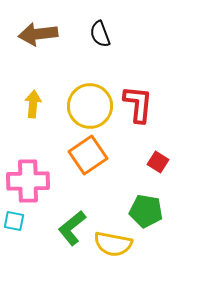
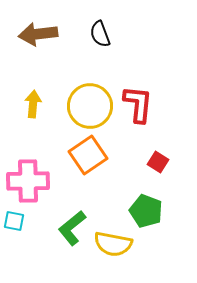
green pentagon: rotated 12 degrees clockwise
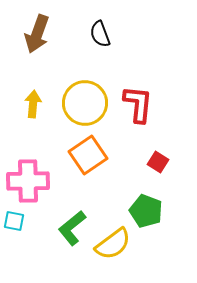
brown arrow: moved 1 px left; rotated 63 degrees counterclockwise
yellow circle: moved 5 px left, 3 px up
yellow semicircle: rotated 48 degrees counterclockwise
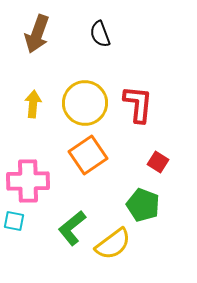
green pentagon: moved 3 px left, 6 px up
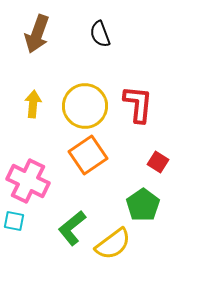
yellow circle: moved 3 px down
pink cross: rotated 27 degrees clockwise
green pentagon: rotated 16 degrees clockwise
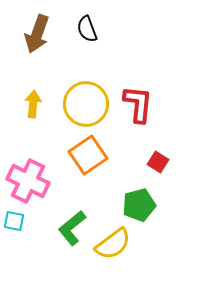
black semicircle: moved 13 px left, 5 px up
yellow circle: moved 1 px right, 2 px up
green pentagon: moved 4 px left; rotated 20 degrees clockwise
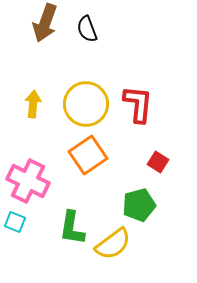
brown arrow: moved 8 px right, 11 px up
cyan square: moved 1 px right, 1 px down; rotated 10 degrees clockwise
green L-shape: rotated 42 degrees counterclockwise
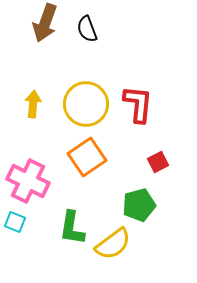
orange square: moved 1 px left, 2 px down
red square: rotated 30 degrees clockwise
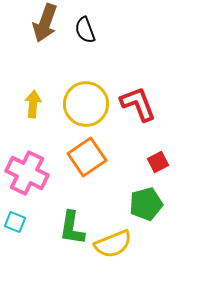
black semicircle: moved 2 px left, 1 px down
red L-shape: rotated 27 degrees counterclockwise
pink cross: moved 1 px left, 8 px up
green pentagon: moved 7 px right, 1 px up
yellow semicircle: rotated 15 degrees clockwise
